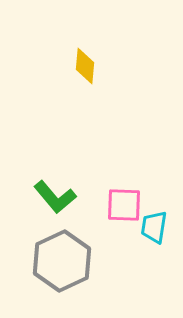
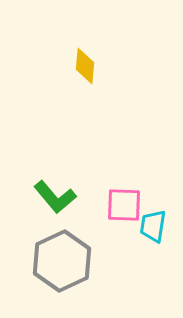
cyan trapezoid: moved 1 px left, 1 px up
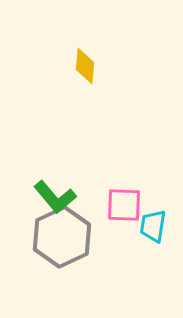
gray hexagon: moved 24 px up
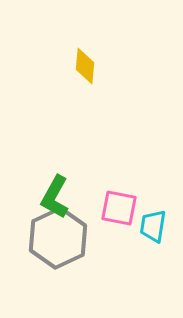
green L-shape: rotated 69 degrees clockwise
pink square: moved 5 px left, 3 px down; rotated 9 degrees clockwise
gray hexagon: moved 4 px left, 1 px down
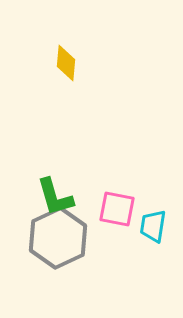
yellow diamond: moved 19 px left, 3 px up
green L-shape: rotated 45 degrees counterclockwise
pink square: moved 2 px left, 1 px down
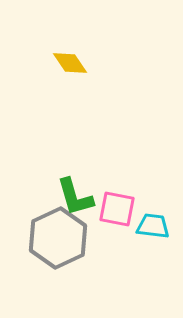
yellow diamond: moved 4 px right; rotated 39 degrees counterclockwise
green L-shape: moved 20 px right
cyan trapezoid: rotated 88 degrees clockwise
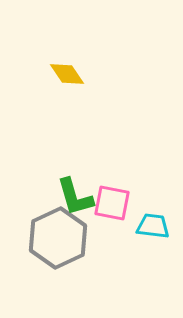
yellow diamond: moved 3 px left, 11 px down
pink square: moved 5 px left, 6 px up
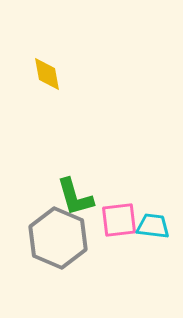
yellow diamond: moved 20 px left; rotated 24 degrees clockwise
pink square: moved 7 px right, 17 px down; rotated 18 degrees counterclockwise
gray hexagon: rotated 12 degrees counterclockwise
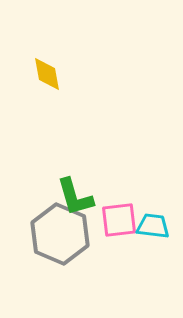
gray hexagon: moved 2 px right, 4 px up
